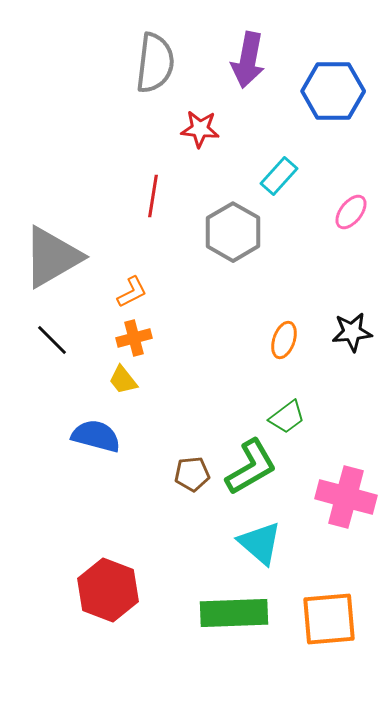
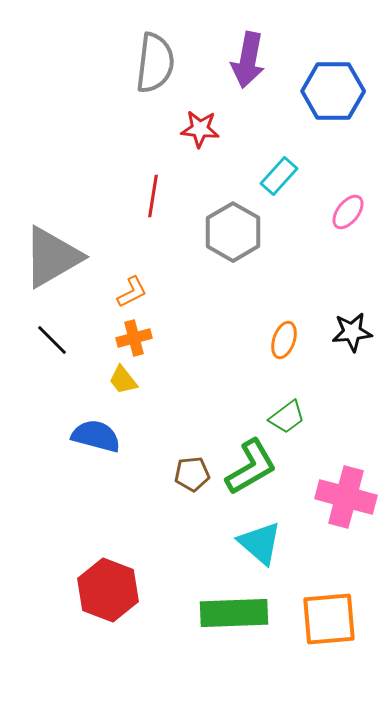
pink ellipse: moved 3 px left
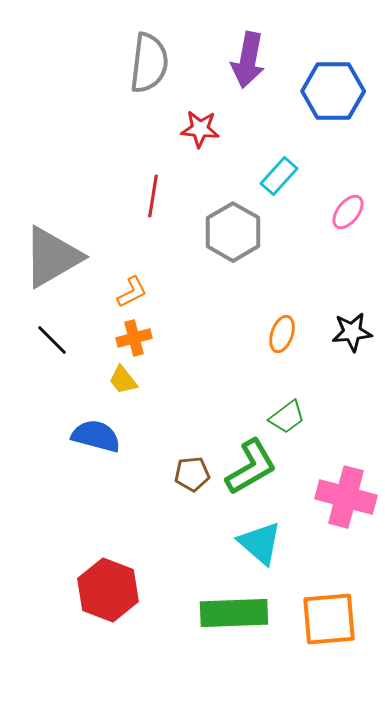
gray semicircle: moved 6 px left
orange ellipse: moved 2 px left, 6 px up
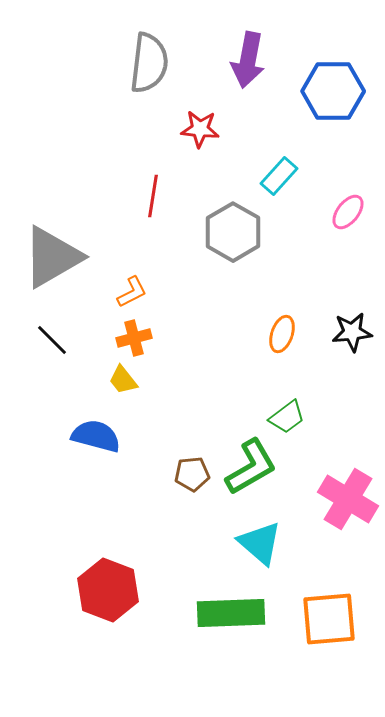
pink cross: moved 2 px right, 2 px down; rotated 16 degrees clockwise
green rectangle: moved 3 px left
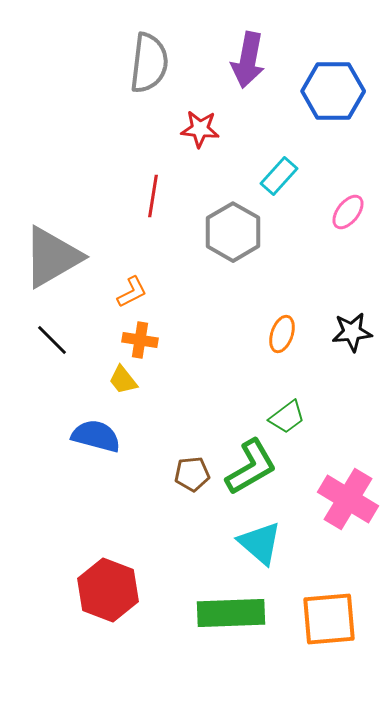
orange cross: moved 6 px right, 2 px down; rotated 24 degrees clockwise
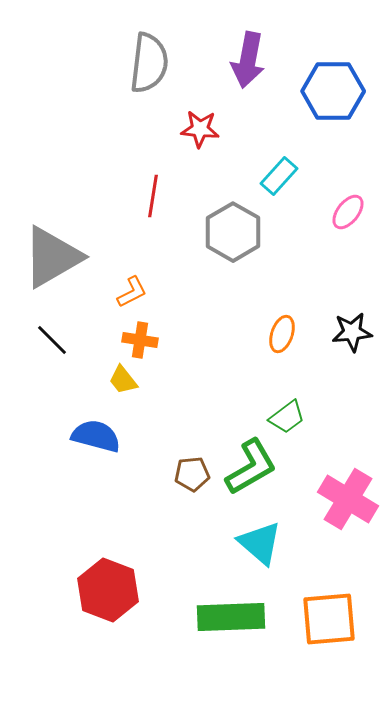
green rectangle: moved 4 px down
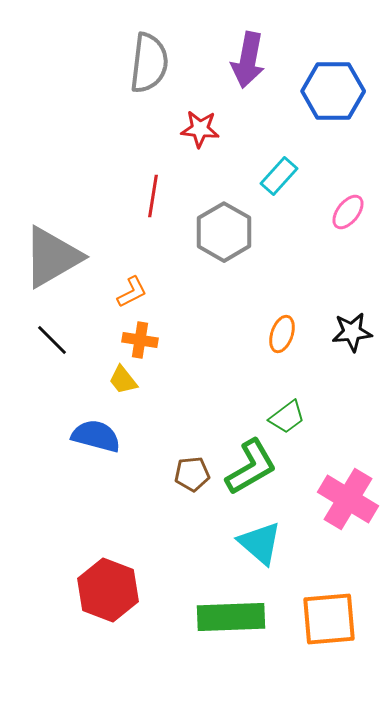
gray hexagon: moved 9 px left
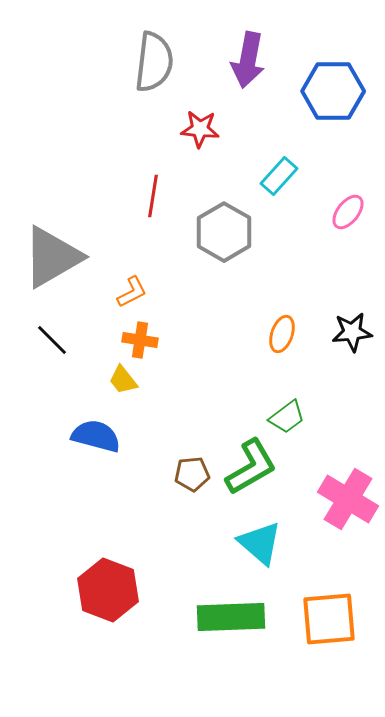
gray semicircle: moved 5 px right, 1 px up
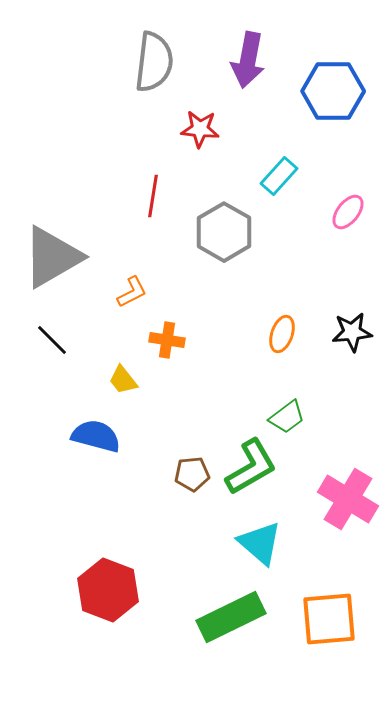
orange cross: moved 27 px right
green rectangle: rotated 24 degrees counterclockwise
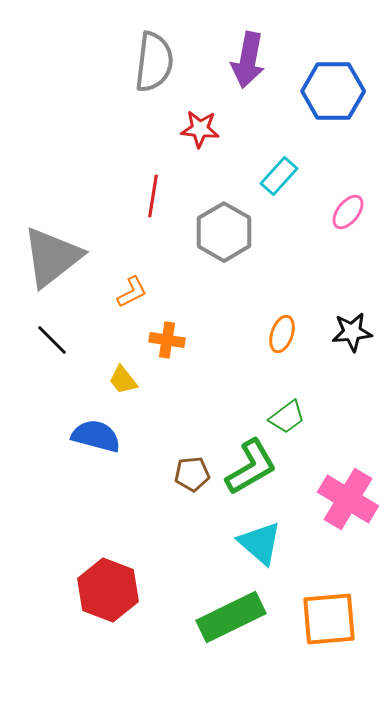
gray triangle: rotated 8 degrees counterclockwise
